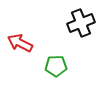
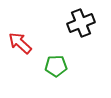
red arrow: rotated 15 degrees clockwise
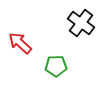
black cross: rotated 32 degrees counterclockwise
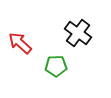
black cross: moved 3 px left, 10 px down
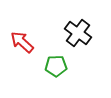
red arrow: moved 2 px right, 1 px up
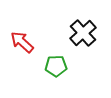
black cross: moved 5 px right; rotated 12 degrees clockwise
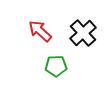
red arrow: moved 18 px right, 11 px up
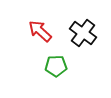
black cross: rotated 12 degrees counterclockwise
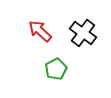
green pentagon: moved 3 px down; rotated 25 degrees counterclockwise
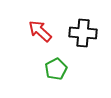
black cross: rotated 32 degrees counterclockwise
